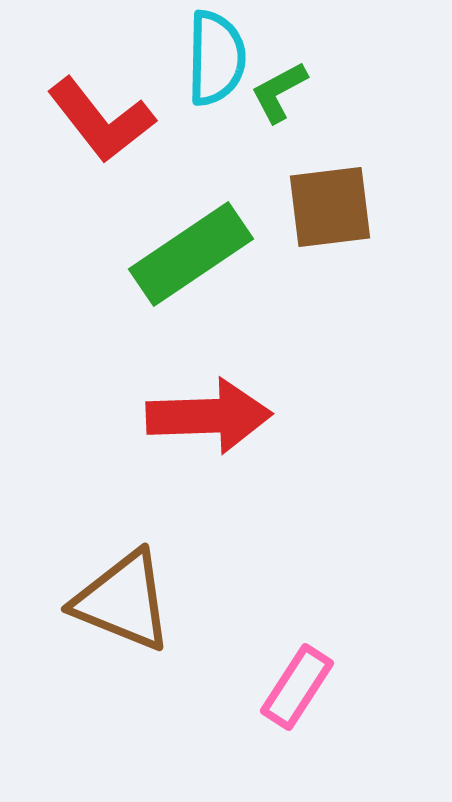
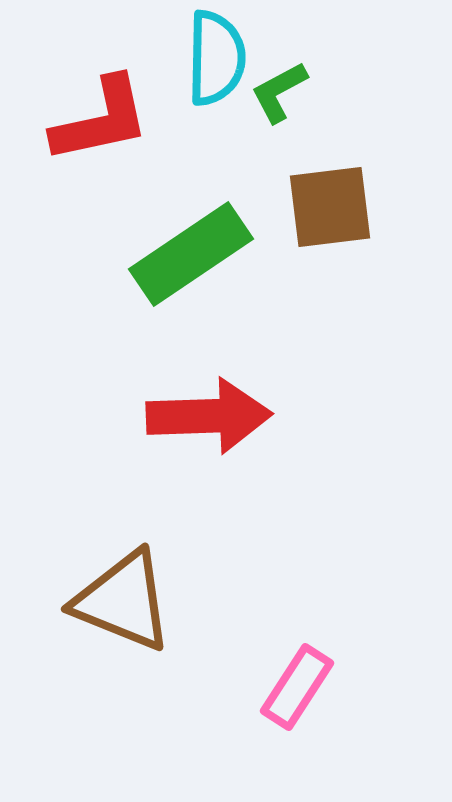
red L-shape: rotated 64 degrees counterclockwise
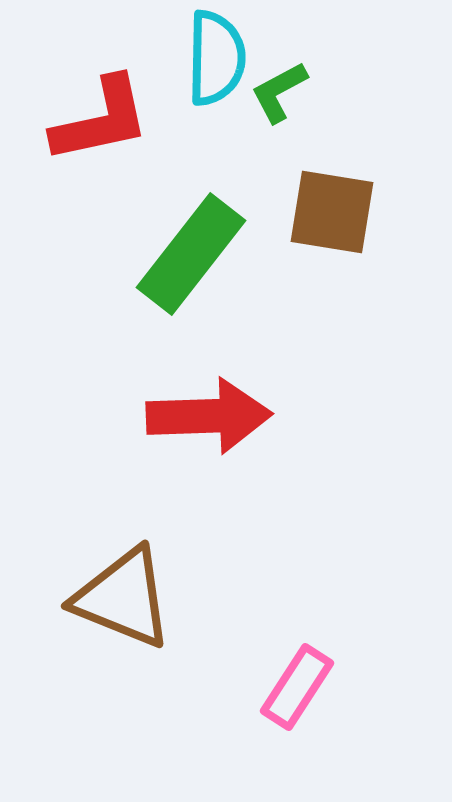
brown square: moved 2 px right, 5 px down; rotated 16 degrees clockwise
green rectangle: rotated 18 degrees counterclockwise
brown triangle: moved 3 px up
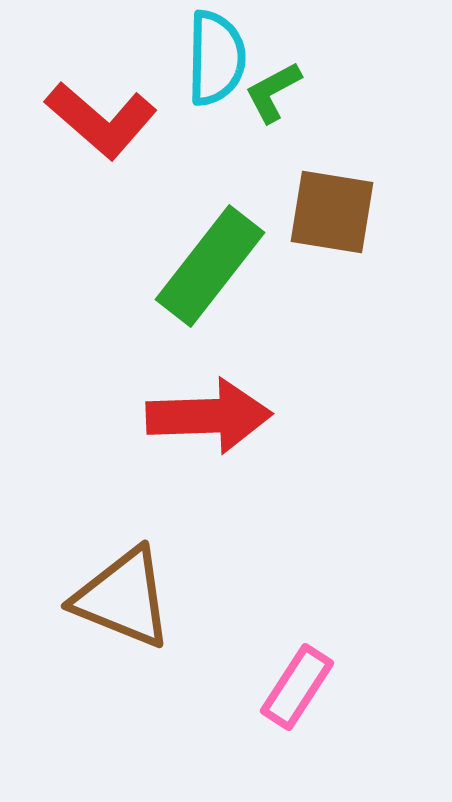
green L-shape: moved 6 px left
red L-shape: rotated 53 degrees clockwise
green rectangle: moved 19 px right, 12 px down
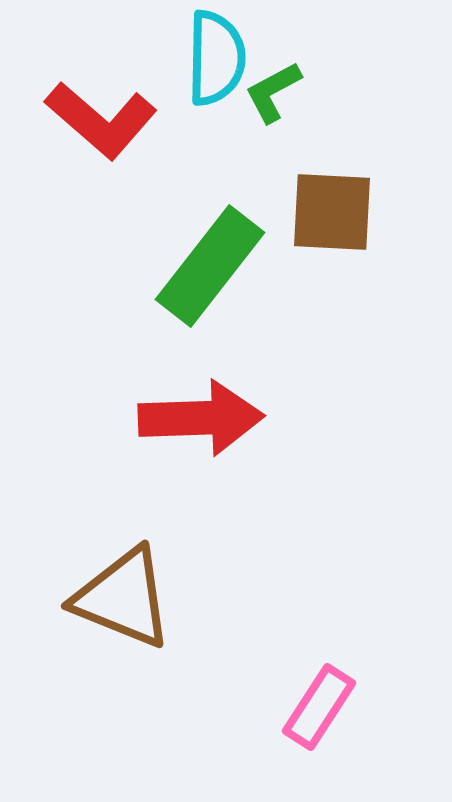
brown square: rotated 6 degrees counterclockwise
red arrow: moved 8 px left, 2 px down
pink rectangle: moved 22 px right, 20 px down
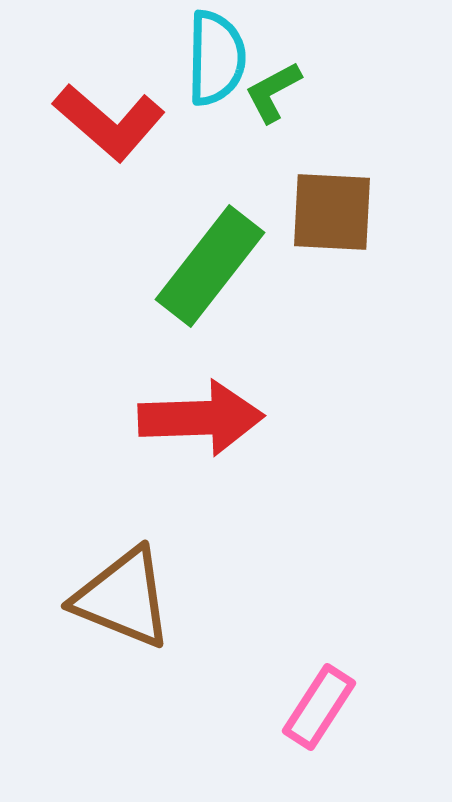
red L-shape: moved 8 px right, 2 px down
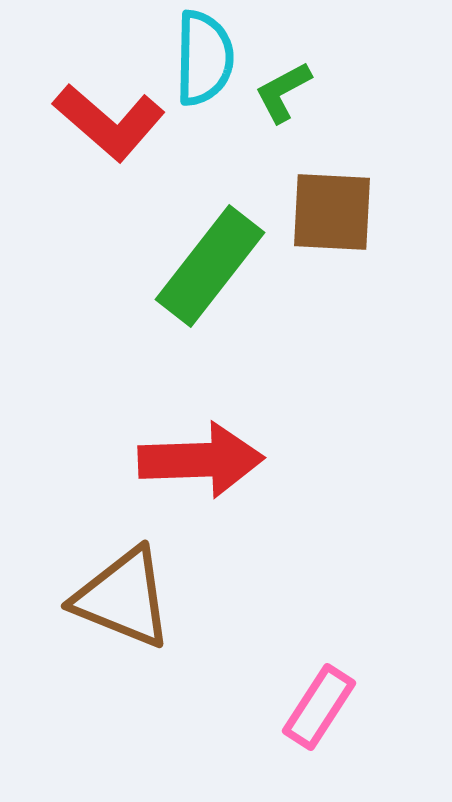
cyan semicircle: moved 12 px left
green L-shape: moved 10 px right
red arrow: moved 42 px down
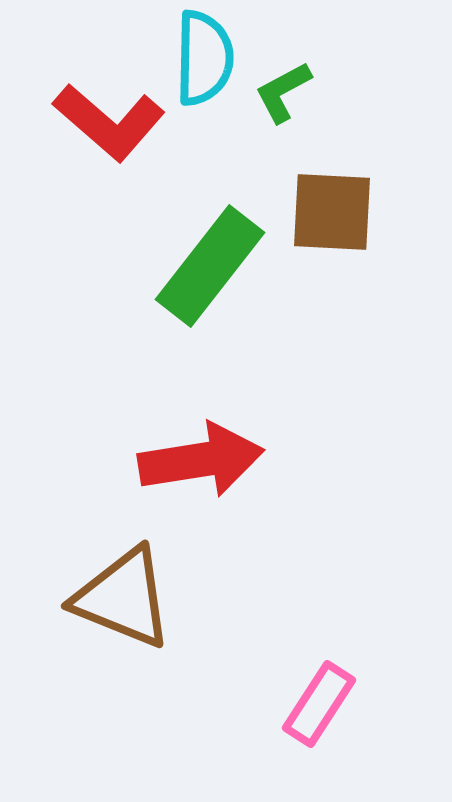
red arrow: rotated 7 degrees counterclockwise
pink rectangle: moved 3 px up
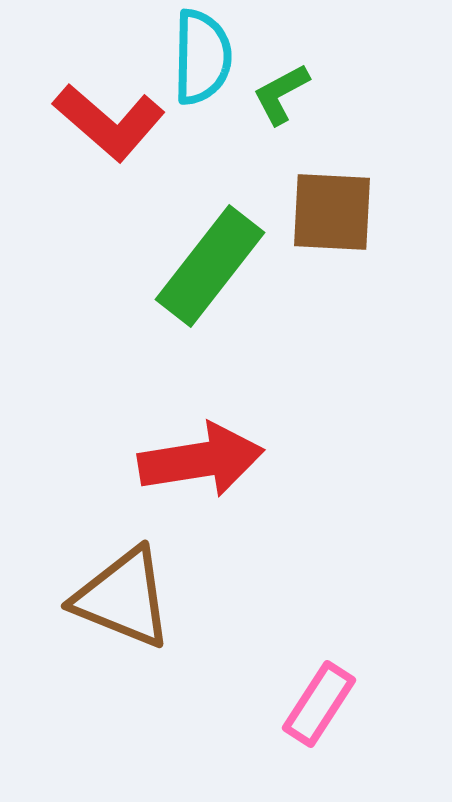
cyan semicircle: moved 2 px left, 1 px up
green L-shape: moved 2 px left, 2 px down
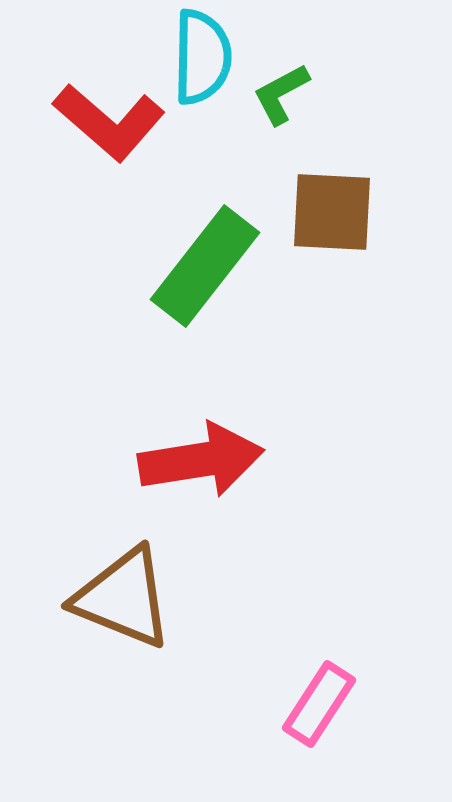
green rectangle: moved 5 px left
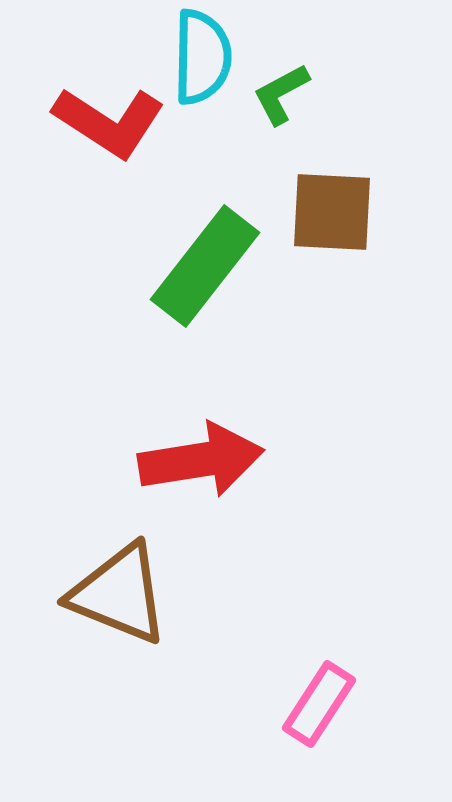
red L-shape: rotated 8 degrees counterclockwise
brown triangle: moved 4 px left, 4 px up
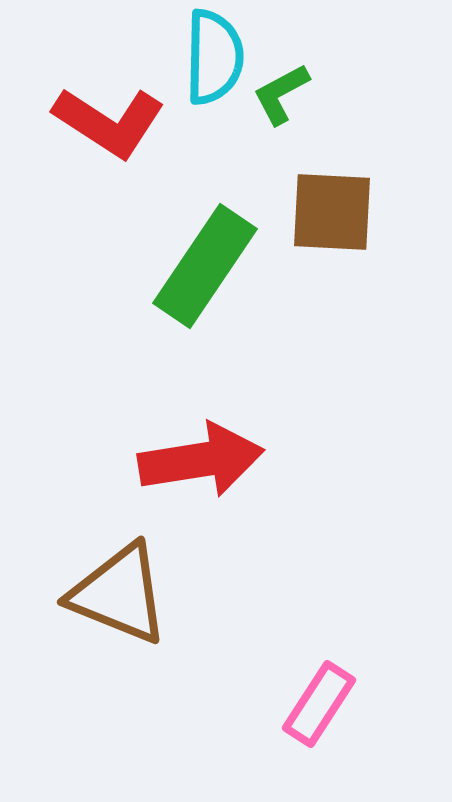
cyan semicircle: moved 12 px right
green rectangle: rotated 4 degrees counterclockwise
